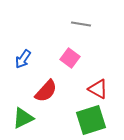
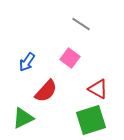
gray line: rotated 24 degrees clockwise
blue arrow: moved 4 px right, 3 px down
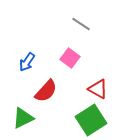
green square: rotated 16 degrees counterclockwise
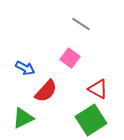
blue arrow: moved 2 px left, 6 px down; rotated 96 degrees counterclockwise
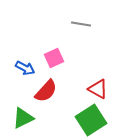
gray line: rotated 24 degrees counterclockwise
pink square: moved 16 px left; rotated 30 degrees clockwise
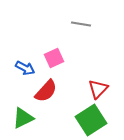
red triangle: rotated 45 degrees clockwise
